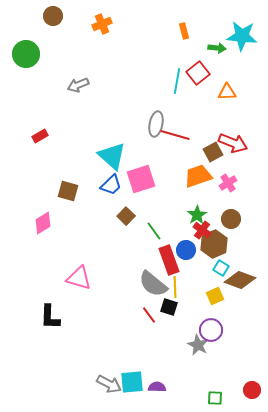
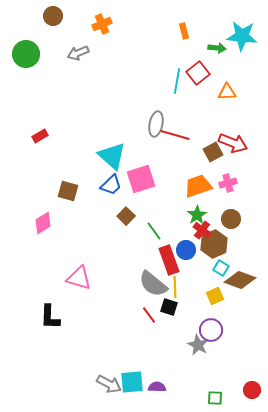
gray arrow at (78, 85): moved 32 px up
orange trapezoid at (198, 176): moved 10 px down
pink cross at (228, 183): rotated 18 degrees clockwise
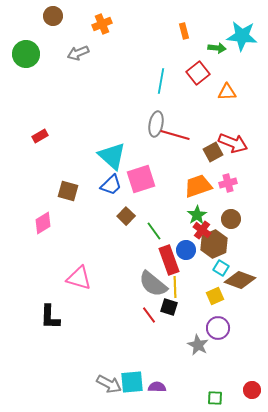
cyan line at (177, 81): moved 16 px left
purple circle at (211, 330): moved 7 px right, 2 px up
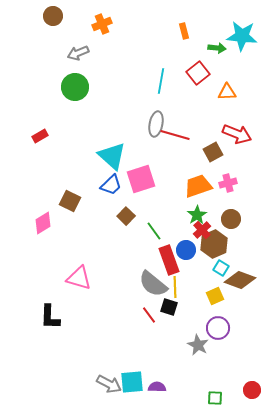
green circle at (26, 54): moved 49 px right, 33 px down
red arrow at (233, 143): moved 4 px right, 9 px up
brown square at (68, 191): moved 2 px right, 10 px down; rotated 10 degrees clockwise
red cross at (202, 230): rotated 12 degrees clockwise
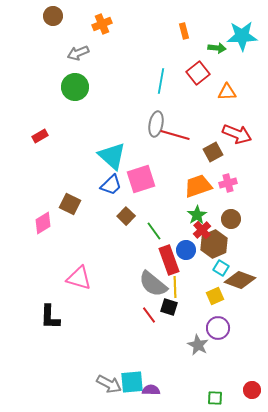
cyan star at (242, 36): rotated 8 degrees counterclockwise
brown square at (70, 201): moved 3 px down
purple semicircle at (157, 387): moved 6 px left, 3 px down
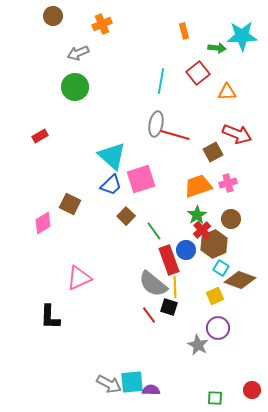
pink triangle at (79, 278): rotated 40 degrees counterclockwise
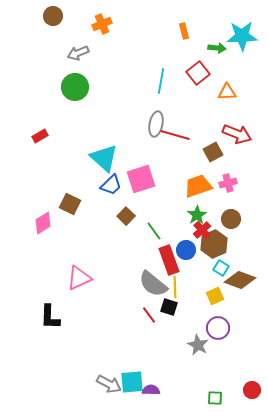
cyan triangle at (112, 156): moved 8 px left, 2 px down
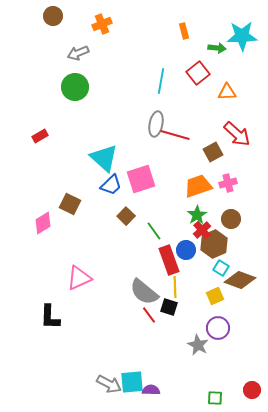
red arrow at (237, 134): rotated 20 degrees clockwise
gray semicircle at (153, 284): moved 9 px left, 8 px down
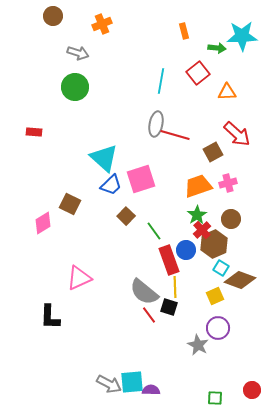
gray arrow at (78, 53): rotated 140 degrees counterclockwise
red rectangle at (40, 136): moved 6 px left, 4 px up; rotated 35 degrees clockwise
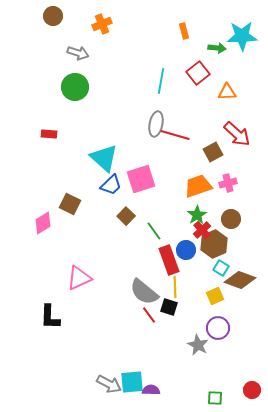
red rectangle at (34, 132): moved 15 px right, 2 px down
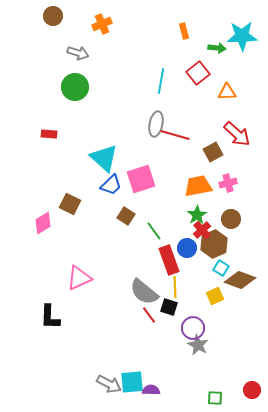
orange trapezoid at (198, 186): rotated 8 degrees clockwise
brown square at (126, 216): rotated 12 degrees counterclockwise
blue circle at (186, 250): moved 1 px right, 2 px up
purple circle at (218, 328): moved 25 px left
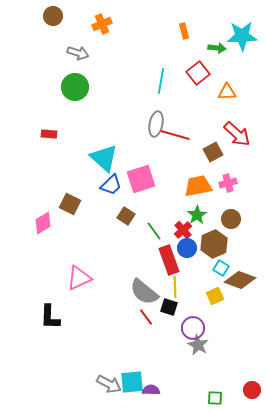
red cross at (202, 230): moved 19 px left
red line at (149, 315): moved 3 px left, 2 px down
